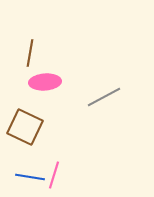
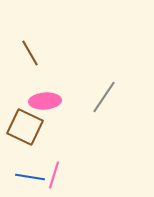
brown line: rotated 40 degrees counterclockwise
pink ellipse: moved 19 px down
gray line: rotated 28 degrees counterclockwise
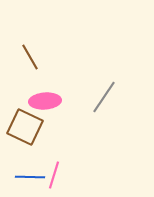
brown line: moved 4 px down
blue line: rotated 8 degrees counterclockwise
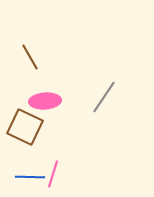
pink line: moved 1 px left, 1 px up
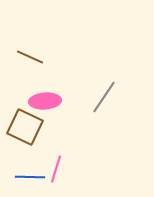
brown line: rotated 36 degrees counterclockwise
pink line: moved 3 px right, 5 px up
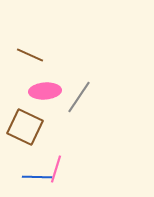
brown line: moved 2 px up
gray line: moved 25 px left
pink ellipse: moved 10 px up
blue line: moved 7 px right
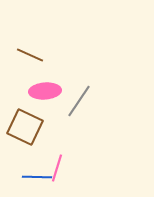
gray line: moved 4 px down
pink line: moved 1 px right, 1 px up
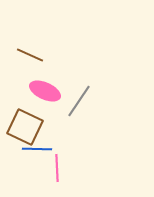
pink ellipse: rotated 28 degrees clockwise
pink line: rotated 20 degrees counterclockwise
blue line: moved 28 px up
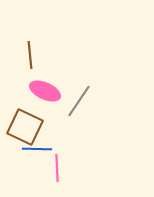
brown line: rotated 60 degrees clockwise
